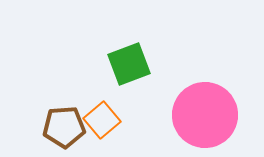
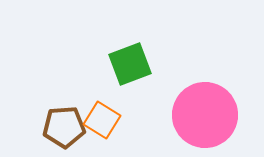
green square: moved 1 px right
orange square: rotated 18 degrees counterclockwise
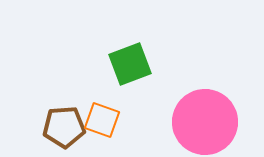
pink circle: moved 7 px down
orange square: rotated 12 degrees counterclockwise
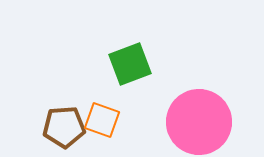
pink circle: moved 6 px left
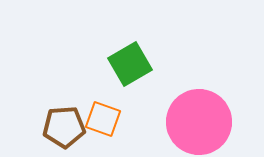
green square: rotated 9 degrees counterclockwise
orange square: moved 1 px right, 1 px up
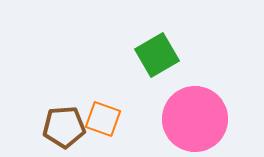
green square: moved 27 px right, 9 px up
pink circle: moved 4 px left, 3 px up
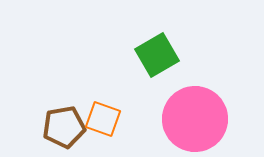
brown pentagon: rotated 6 degrees counterclockwise
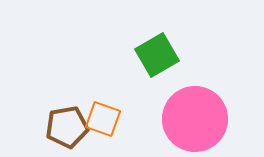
brown pentagon: moved 3 px right
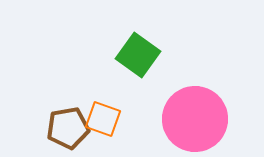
green square: moved 19 px left; rotated 24 degrees counterclockwise
brown pentagon: moved 1 px right, 1 px down
